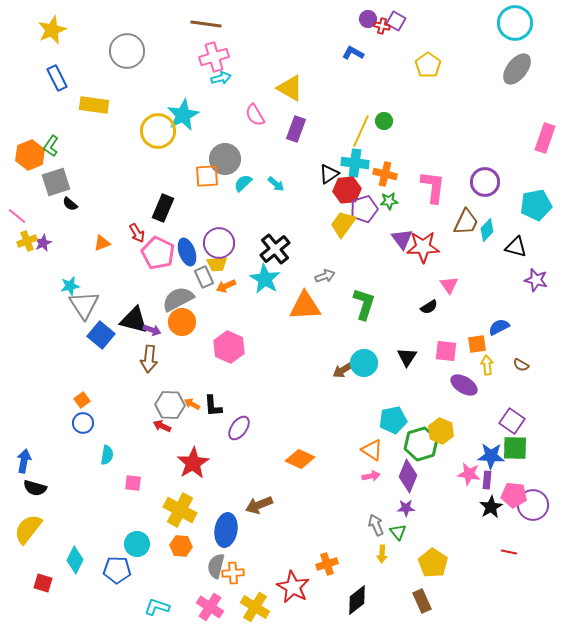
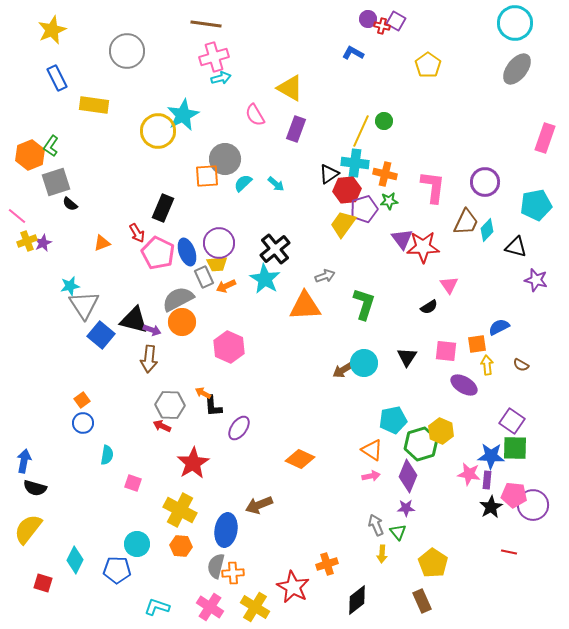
orange arrow at (192, 404): moved 11 px right, 11 px up
pink square at (133, 483): rotated 12 degrees clockwise
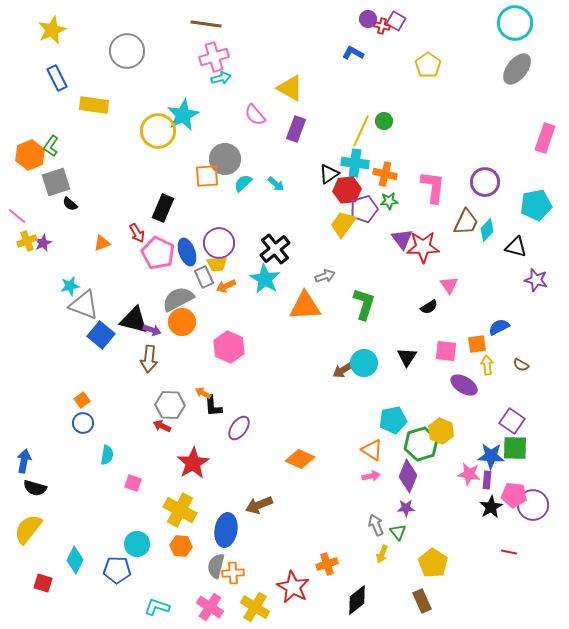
pink semicircle at (255, 115): rotated 10 degrees counterclockwise
gray triangle at (84, 305): rotated 36 degrees counterclockwise
yellow arrow at (382, 554): rotated 18 degrees clockwise
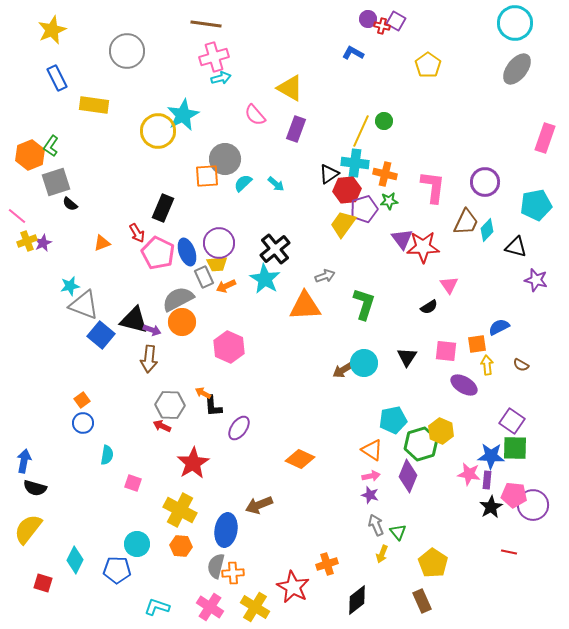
purple star at (406, 508): moved 36 px left, 13 px up; rotated 18 degrees clockwise
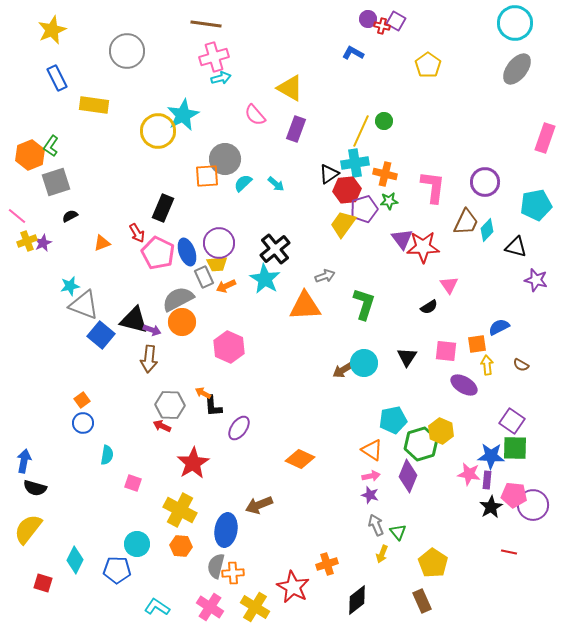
cyan cross at (355, 163): rotated 16 degrees counterclockwise
black semicircle at (70, 204): moved 12 px down; rotated 112 degrees clockwise
cyan L-shape at (157, 607): rotated 15 degrees clockwise
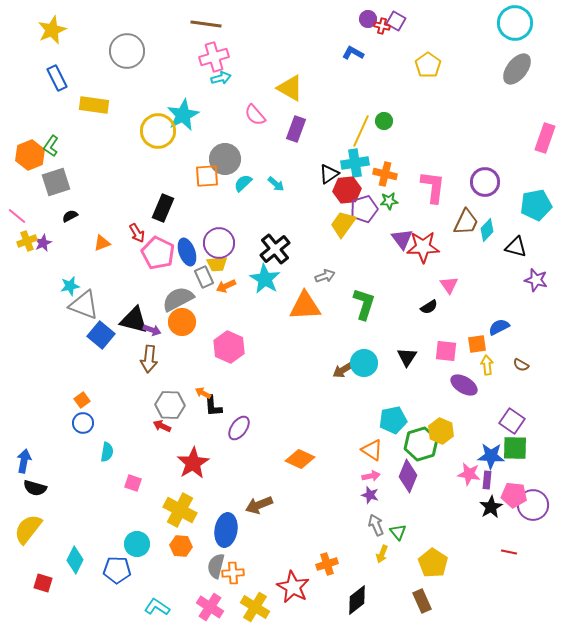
cyan semicircle at (107, 455): moved 3 px up
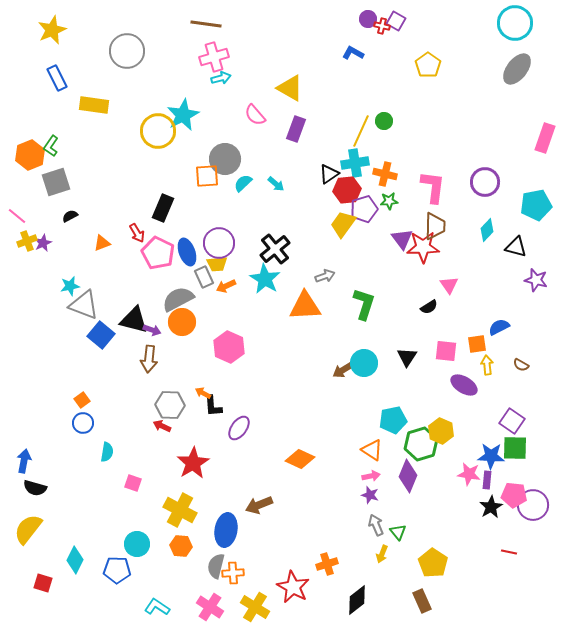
brown trapezoid at (466, 222): moved 31 px left, 4 px down; rotated 24 degrees counterclockwise
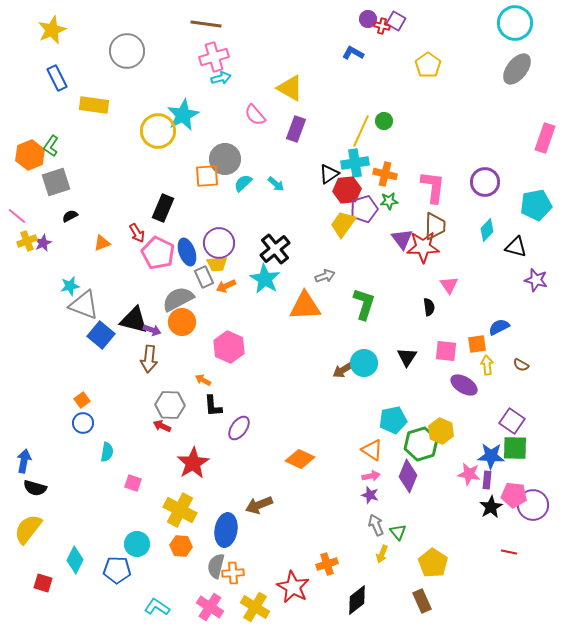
black semicircle at (429, 307): rotated 66 degrees counterclockwise
orange arrow at (203, 393): moved 13 px up
